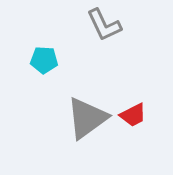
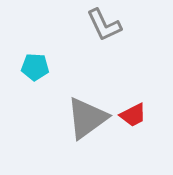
cyan pentagon: moved 9 px left, 7 px down
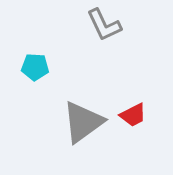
gray triangle: moved 4 px left, 4 px down
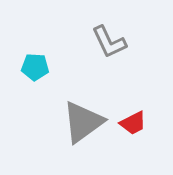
gray L-shape: moved 5 px right, 17 px down
red trapezoid: moved 8 px down
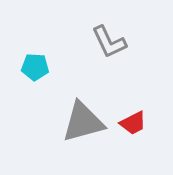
gray triangle: rotated 21 degrees clockwise
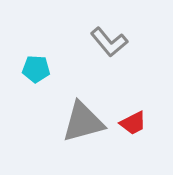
gray L-shape: rotated 15 degrees counterclockwise
cyan pentagon: moved 1 px right, 2 px down
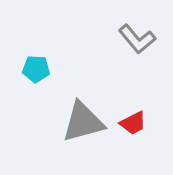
gray L-shape: moved 28 px right, 3 px up
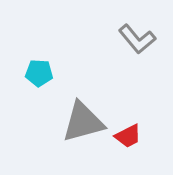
cyan pentagon: moved 3 px right, 4 px down
red trapezoid: moved 5 px left, 13 px down
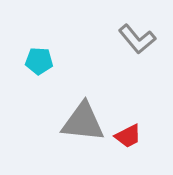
cyan pentagon: moved 12 px up
gray triangle: rotated 21 degrees clockwise
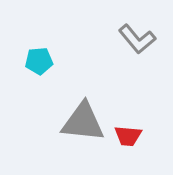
cyan pentagon: rotated 8 degrees counterclockwise
red trapezoid: rotated 32 degrees clockwise
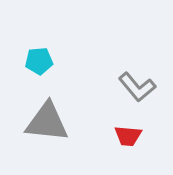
gray L-shape: moved 48 px down
gray triangle: moved 36 px left
